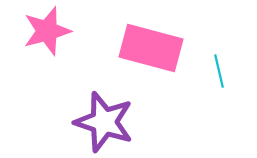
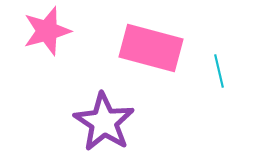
purple star: rotated 14 degrees clockwise
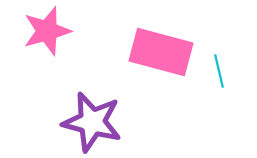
pink rectangle: moved 10 px right, 4 px down
purple star: moved 12 px left; rotated 18 degrees counterclockwise
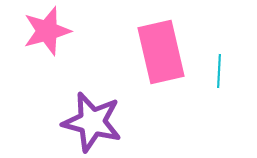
pink rectangle: rotated 62 degrees clockwise
cyan line: rotated 16 degrees clockwise
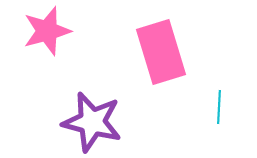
pink rectangle: rotated 4 degrees counterclockwise
cyan line: moved 36 px down
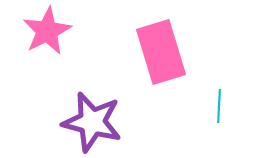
pink star: rotated 12 degrees counterclockwise
cyan line: moved 1 px up
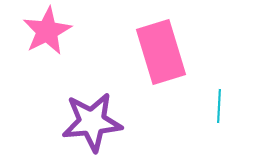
purple star: rotated 20 degrees counterclockwise
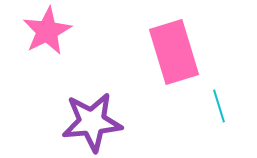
pink rectangle: moved 13 px right
cyan line: rotated 20 degrees counterclockwise
